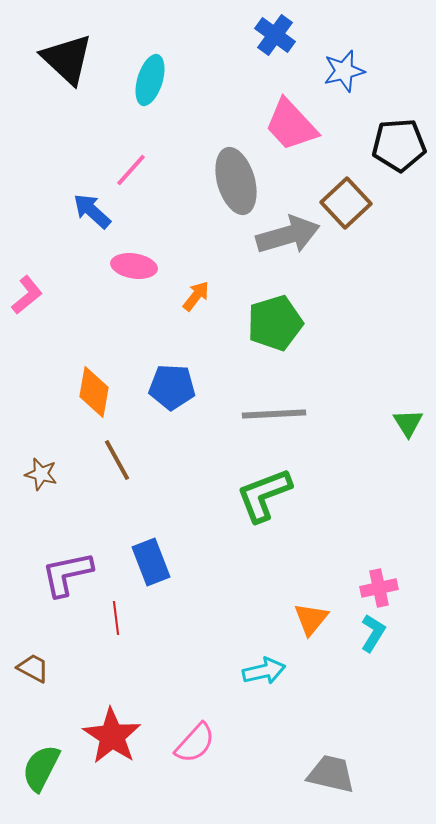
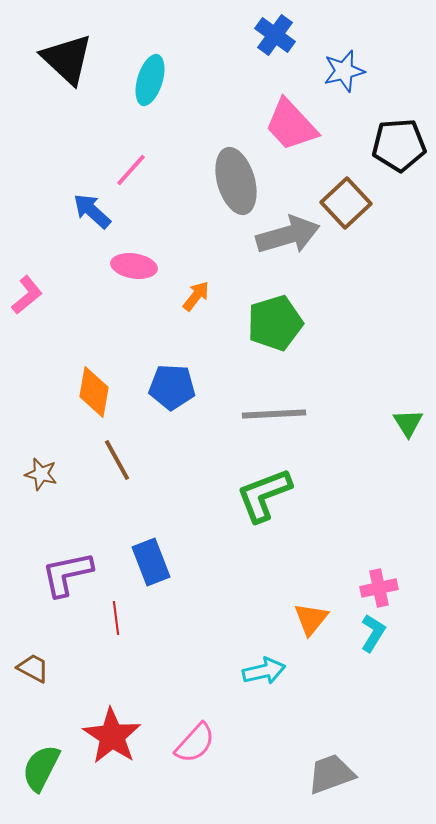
gray trapezoid: rotated 33 degrees counterclockwise
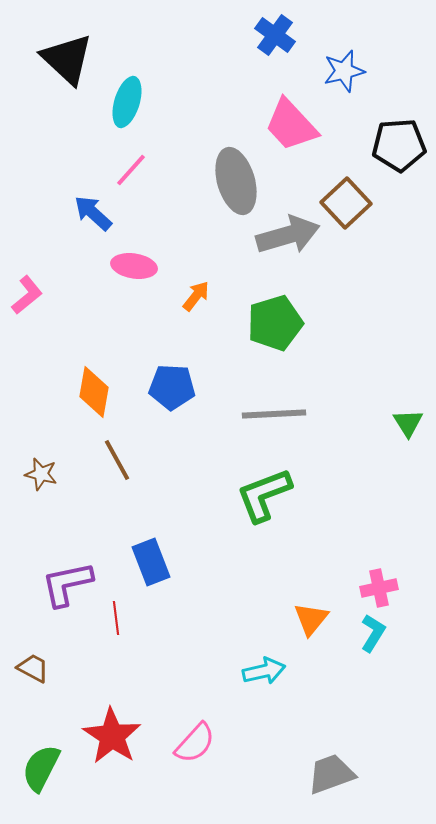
cyan ellipse: moved 23 px left, 22 px down
blue arrow: moved 1 px right, 2 px down
purple L-shape: moved 10 px down
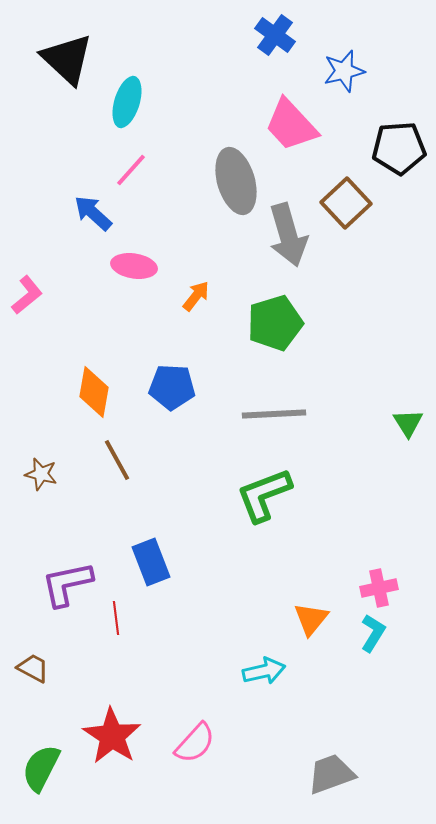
black pentagon: moved 3 px down
gray arrow: rotated 90 degrees clockwise
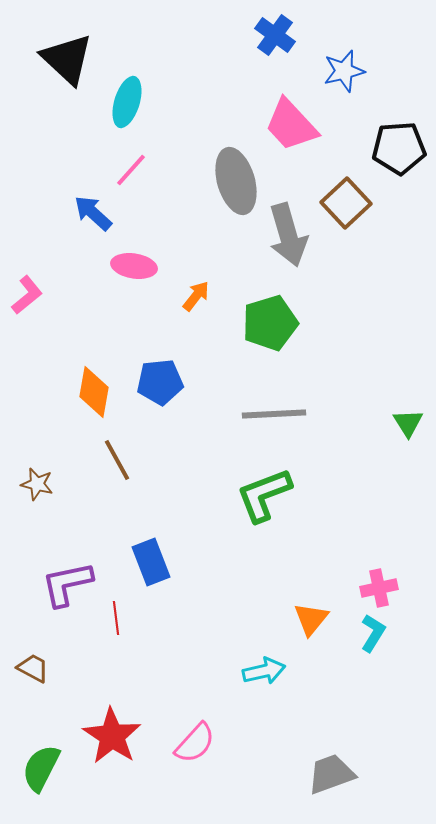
green pentagon: moved 5 px left
blue pentagon: moved 12 px left, 5 px up; rotated 9 degrees counterclockwise
brown star: moved 4 px left, 10 px down
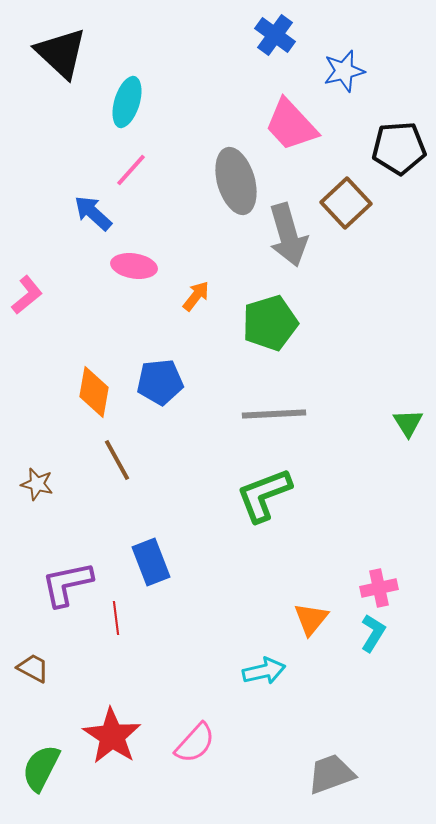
black triangle: moved 6 px left, 6 px up
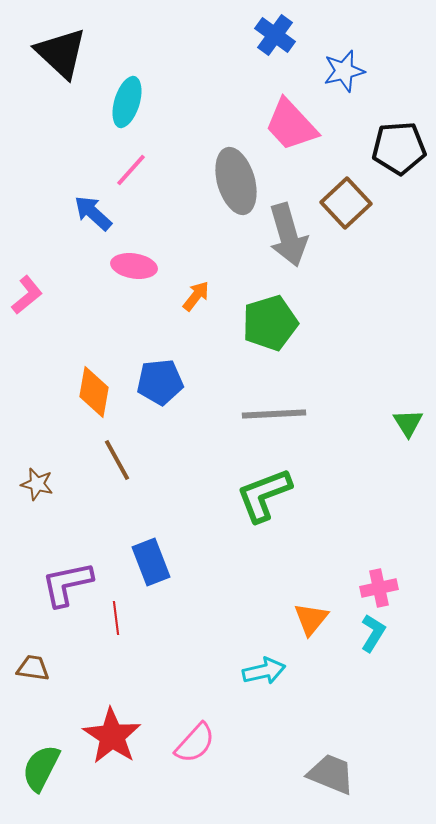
brown trapezoid: rotated 20 degrees counterclockwise
gray trapezoid: rotated 42 degrees clockwise
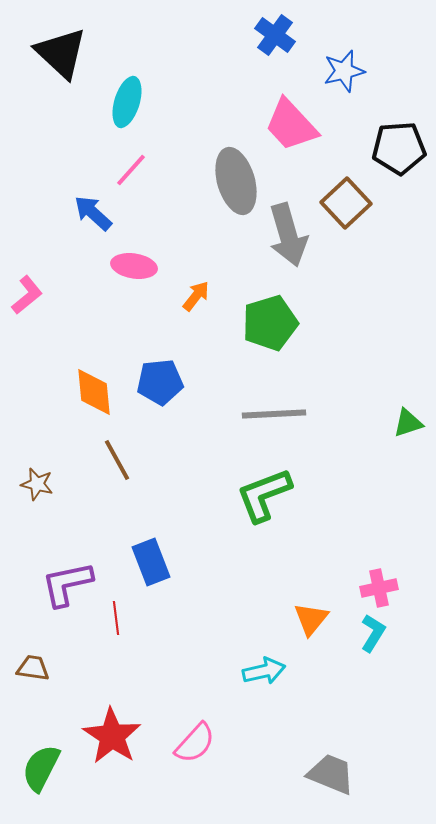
orange diamond: rotated 15 degrees counterclockwise
green triangle: rotated 44 degrees clockwise
